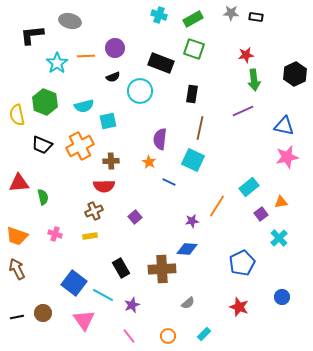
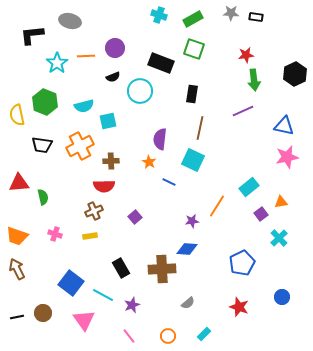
black trapezoid at (42, 145): rotated 15 degrees counterclockwise
blue square at (74, 283): moved 3 px left
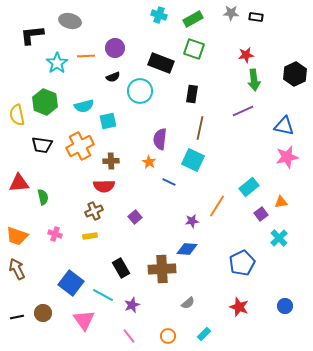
blue circle at (282, 297): moved 3 px right, 9 px down
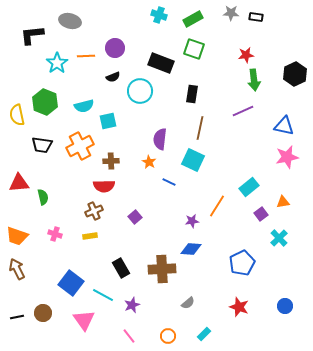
orange triangle at (281, 202): moved 2 px right
blue diamond at (187, 249): moved 4 px right
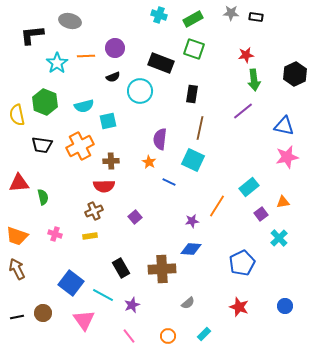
purple line at (243, 111): rotated 15 degrees counterclockwise
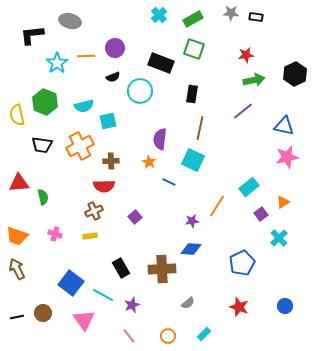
cyan cross at (159, 15): rotated 28 degrees clockwise
green arrow at (254, 80): rotated 95 degrees counterclockwise
orange triangle at (283, 202): rotated 24 degrees counterclockwise
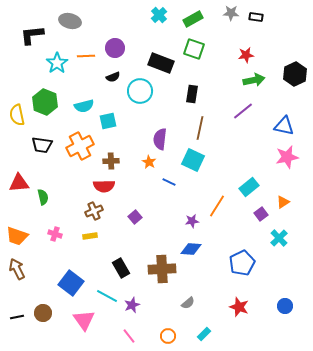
cyan line at (103, 295): moved 4 px right, 1 px down
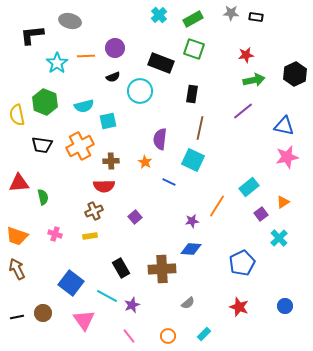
orange star at (149, 162): moved 4 px left
